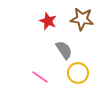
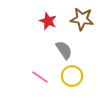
yellow circle: moved 6 px left, 3 px down
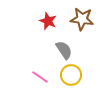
yellow circle: moved 1 px left, 1 px up
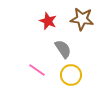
gray semicircle: moved 1 px left, 1 px up
pink line: moved 3 px left, 7 px up
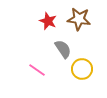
brown star: moved 3 px left
yellow circle: moved 11 px right, 6 px up
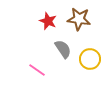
yellow circle: moved 8 px right, 10 px up
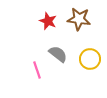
gray semicircle: moved 5 px left, 5 px down; rotated 18 degrees counterclockwise
pink line: rotated 36 degrees clockwise
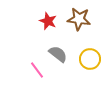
pink line: rotated 18 degrees counterclockwise
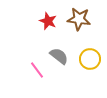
gray semicircle: moved 1 px right, 2 px down
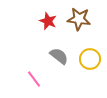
pink line: moved 3 px left, 9 px down
